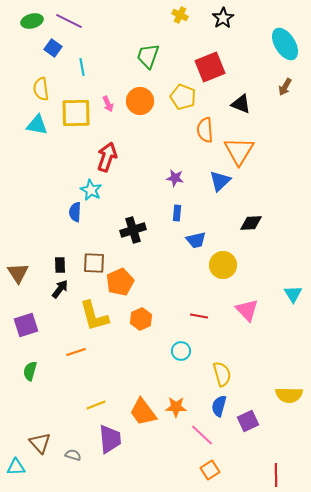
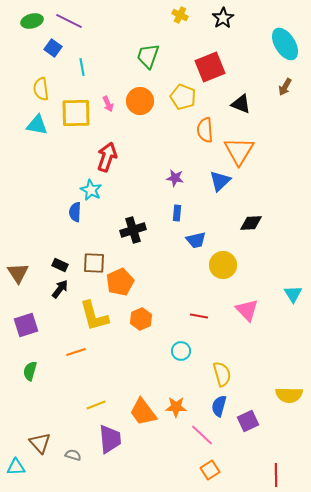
black rectangle at (60, 265): rotated 63 degrees counterclockwise
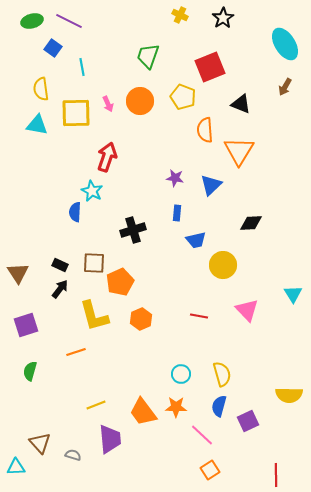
blue triangle at (220, 181): moved 9 px left, 4 px down
cyan star at (91, 190): moved 1 px right, 1 px down
cyan circle at (181, 351): moved 23 px down
